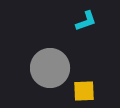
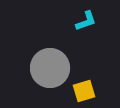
yellow square: rotated 15 degrees counterclockwise
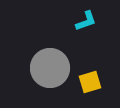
yellow square: moved 6 px right, 9 px up
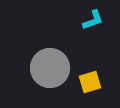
cyan L-shape: moved 7 px right, 1 px up
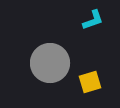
gray circle: moved 5 px up
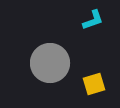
yellow square: moved 4 px right, 2 px down
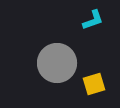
gray circle: moved 7 px right
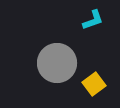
yellow square: rotated 20 degrees counterclockwise
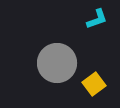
cyan L-shape: moved 4 px right, 1 px up
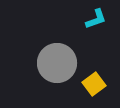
cyan L-shape: moved 1 px left
